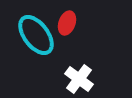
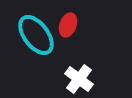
red ellipse: moved 1 px right, 2 px down
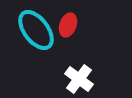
cyan ellipse: moved 5 px up
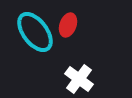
cyan ellipse: moved 1 px left, 2 px down
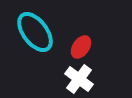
red ellipse: moved 13 px right, 22 px down; rotated 15 degrees clockwise
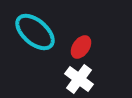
cyan ellipse: rotated 12 degrees counterclockwise
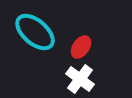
white cross: moved 1 px right
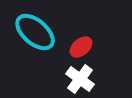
red ellipse: rotated 15 degrees clockwise
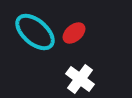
red ellipse: moved 7 px left, 14 px up
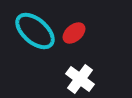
cyan ellipse: moved 1 px up
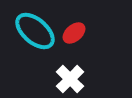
white cross: moved 10 px left; rotated 8 degrees clockwise
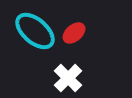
white cross: moved 2 px left, 1 px up
